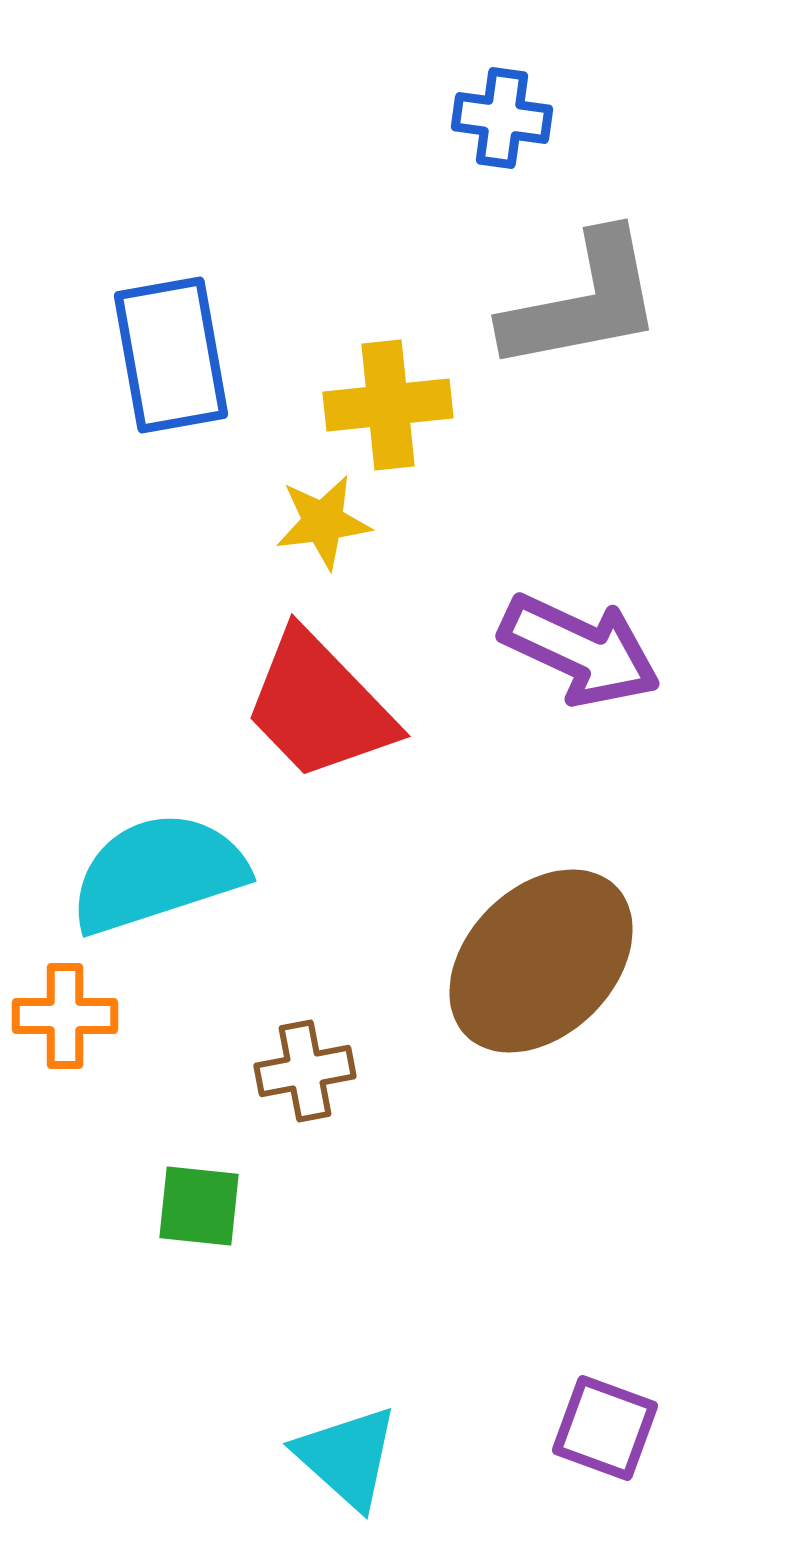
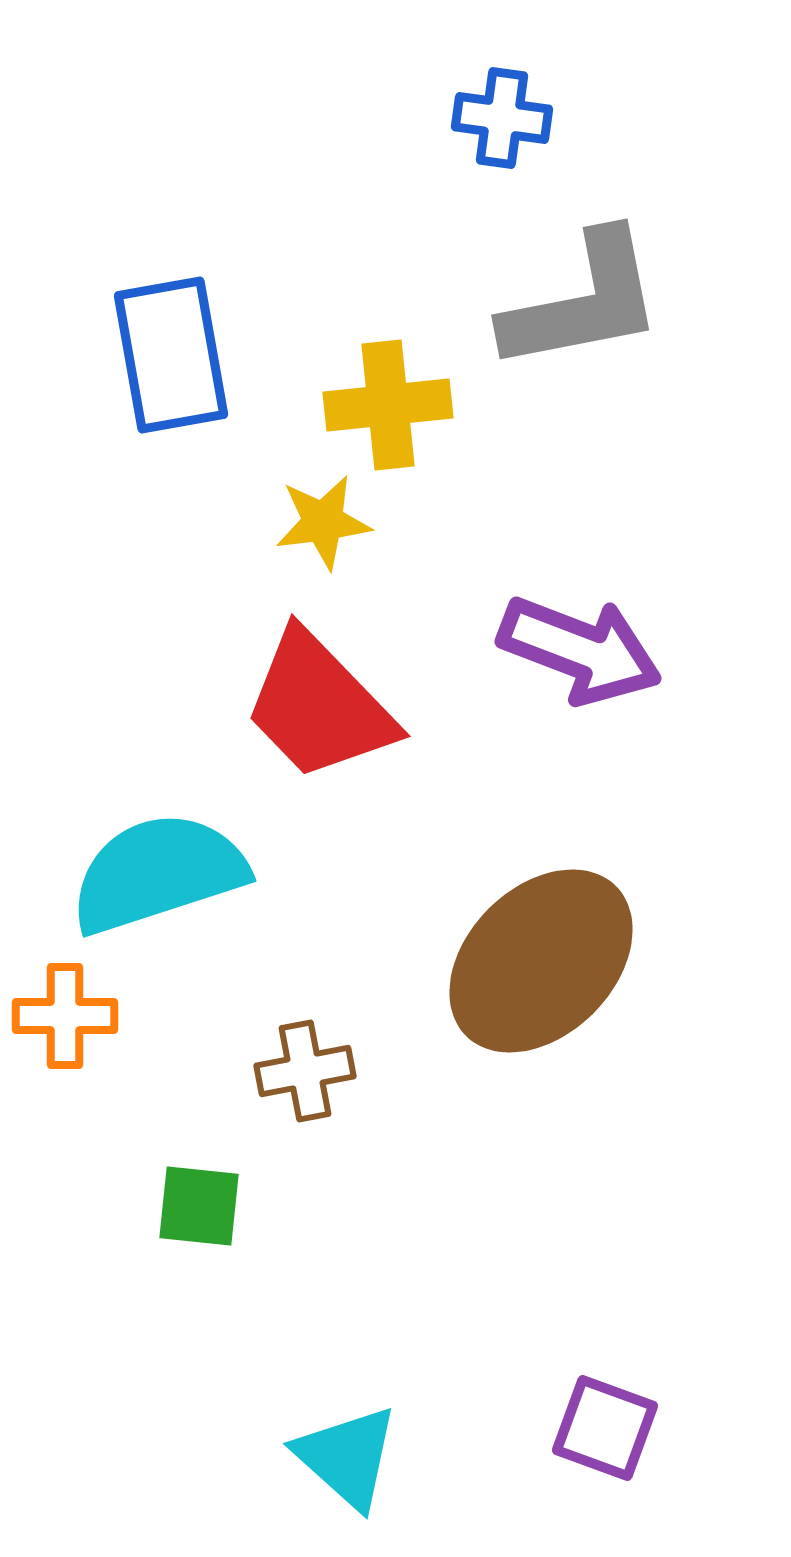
purple arrow: rotated 4 degrees counterclockwise
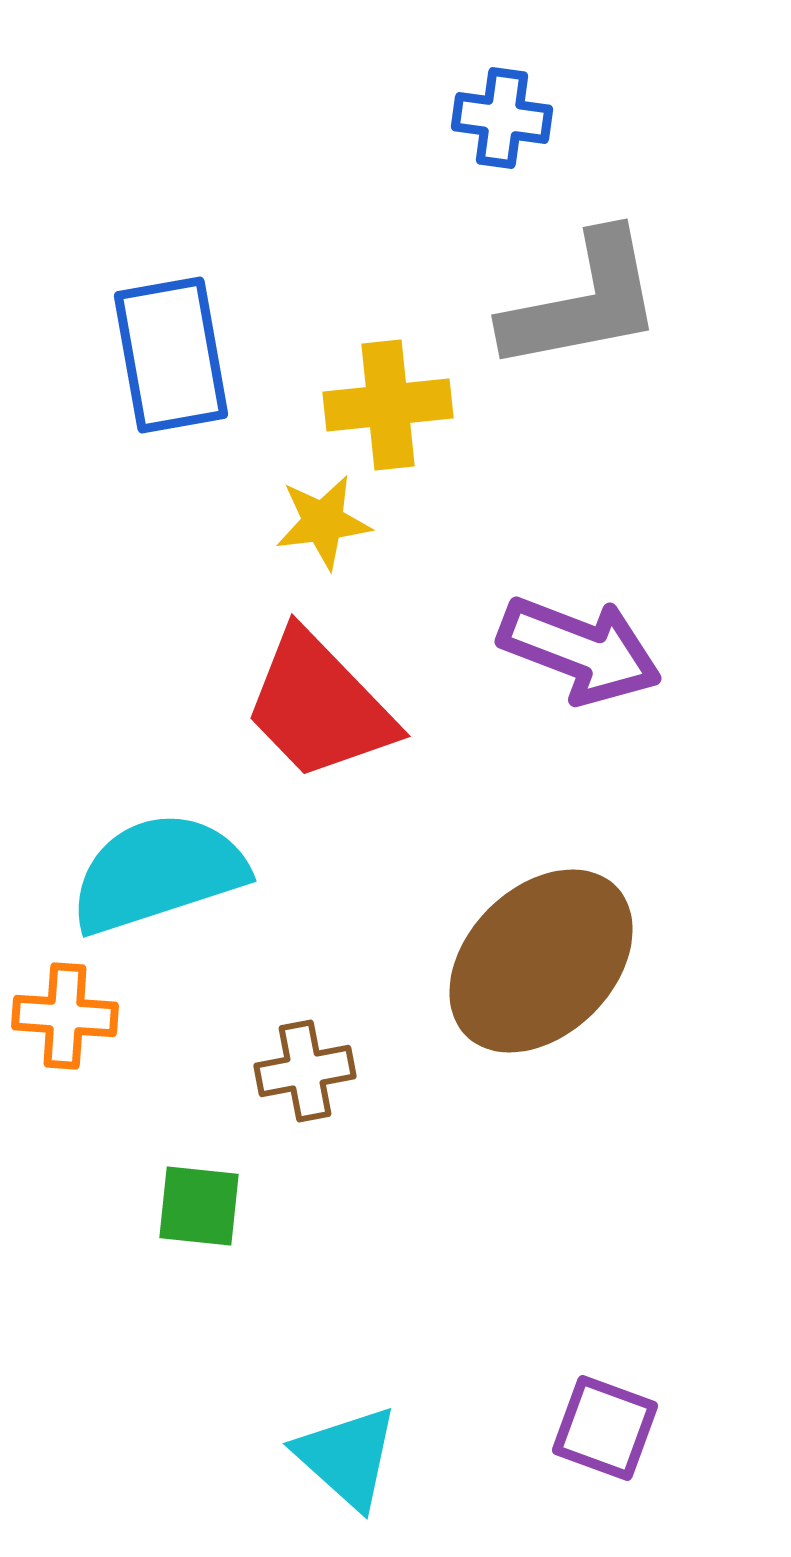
orange cross: rotated 4 degrees clockwise
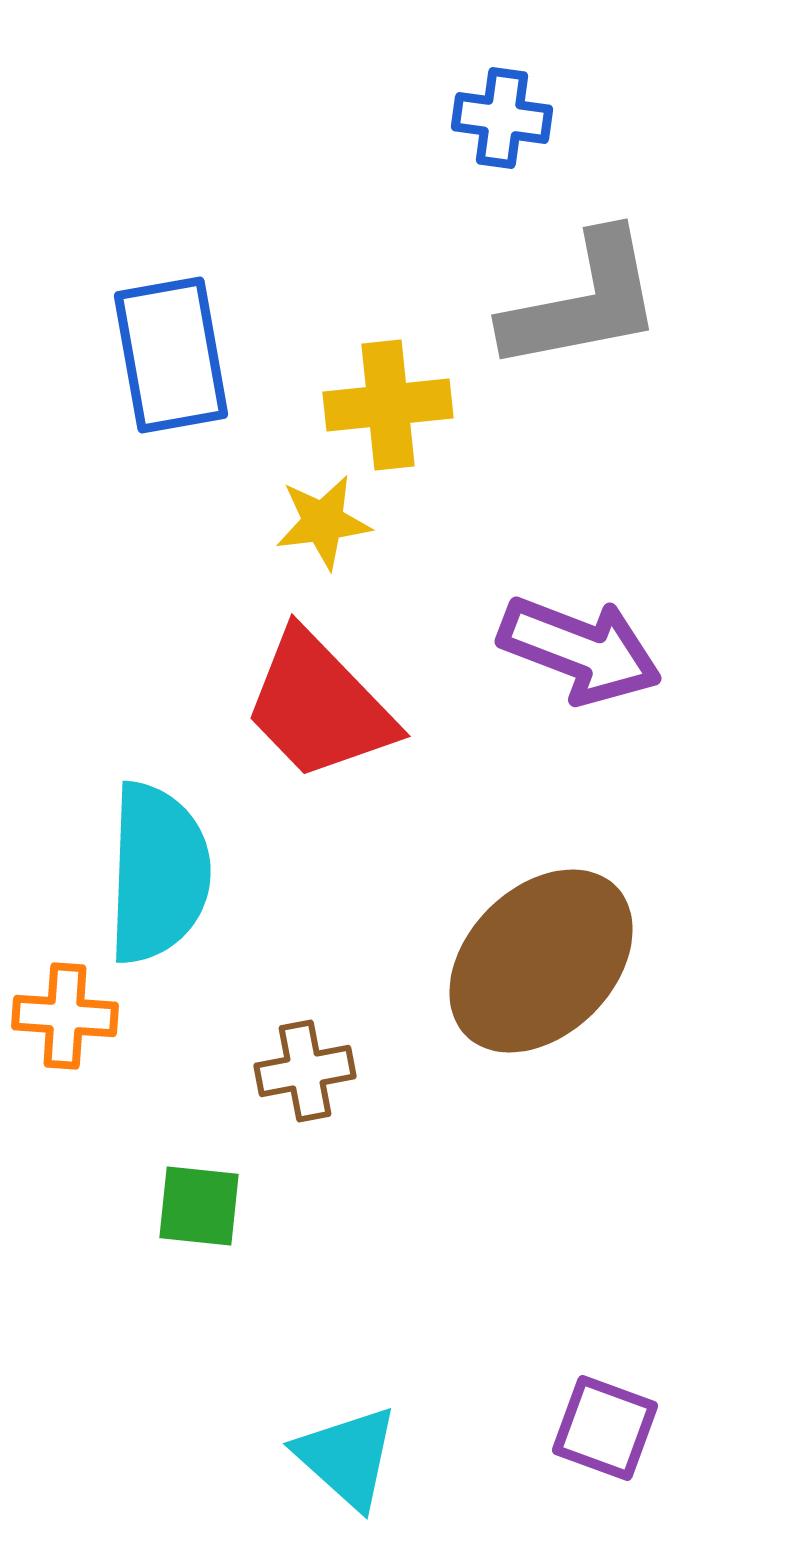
cyan semicircle: rotated 110 degrees clockwise
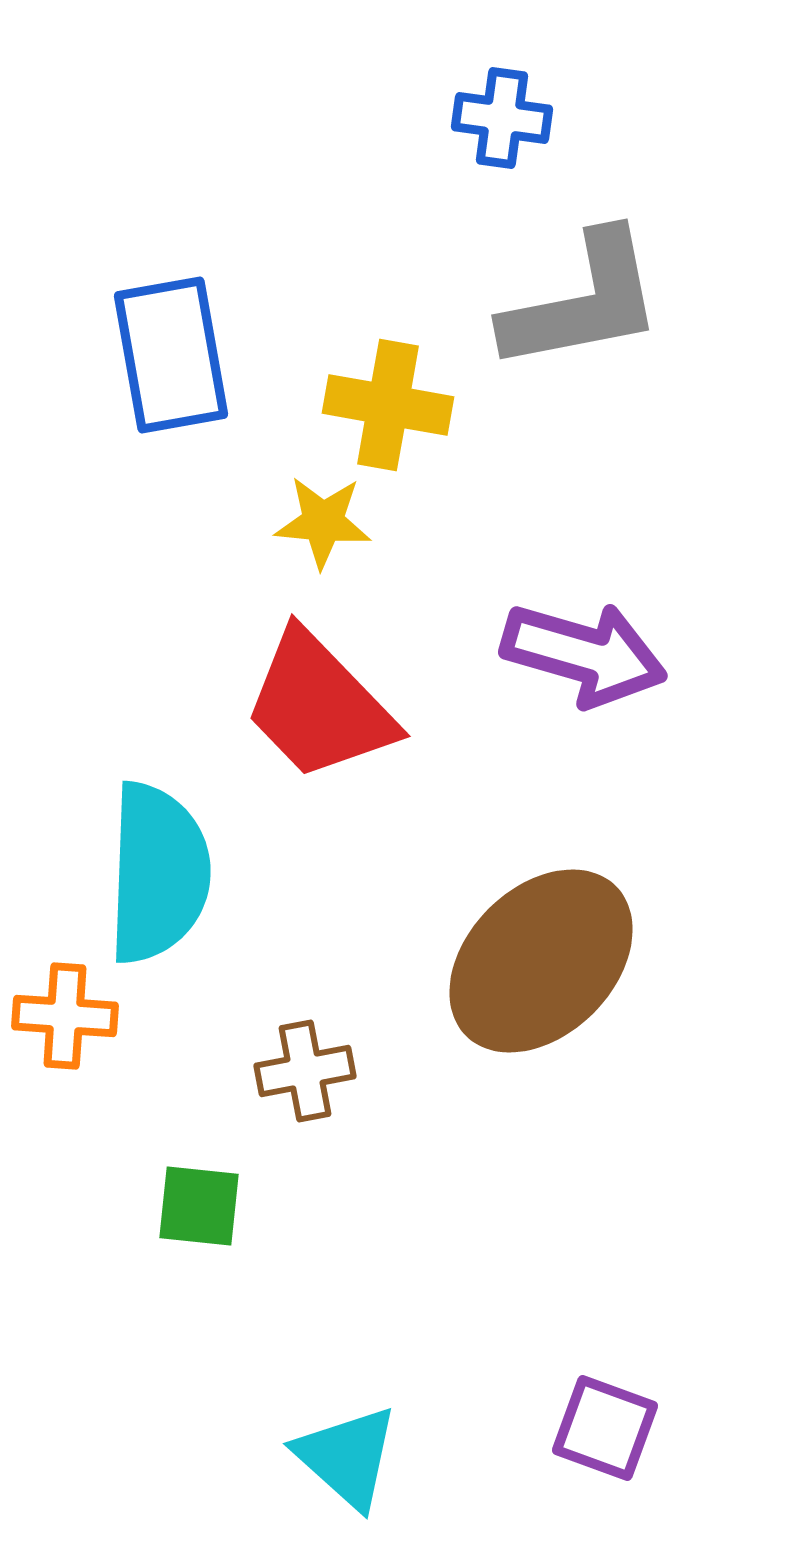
yellow cross: rotated 16 degrees clockwise
yellow star: rotated 12 degrees clockwise
purple arrow: moved 4 px right, 4 px down; rotated 5 degrees counterclockwise
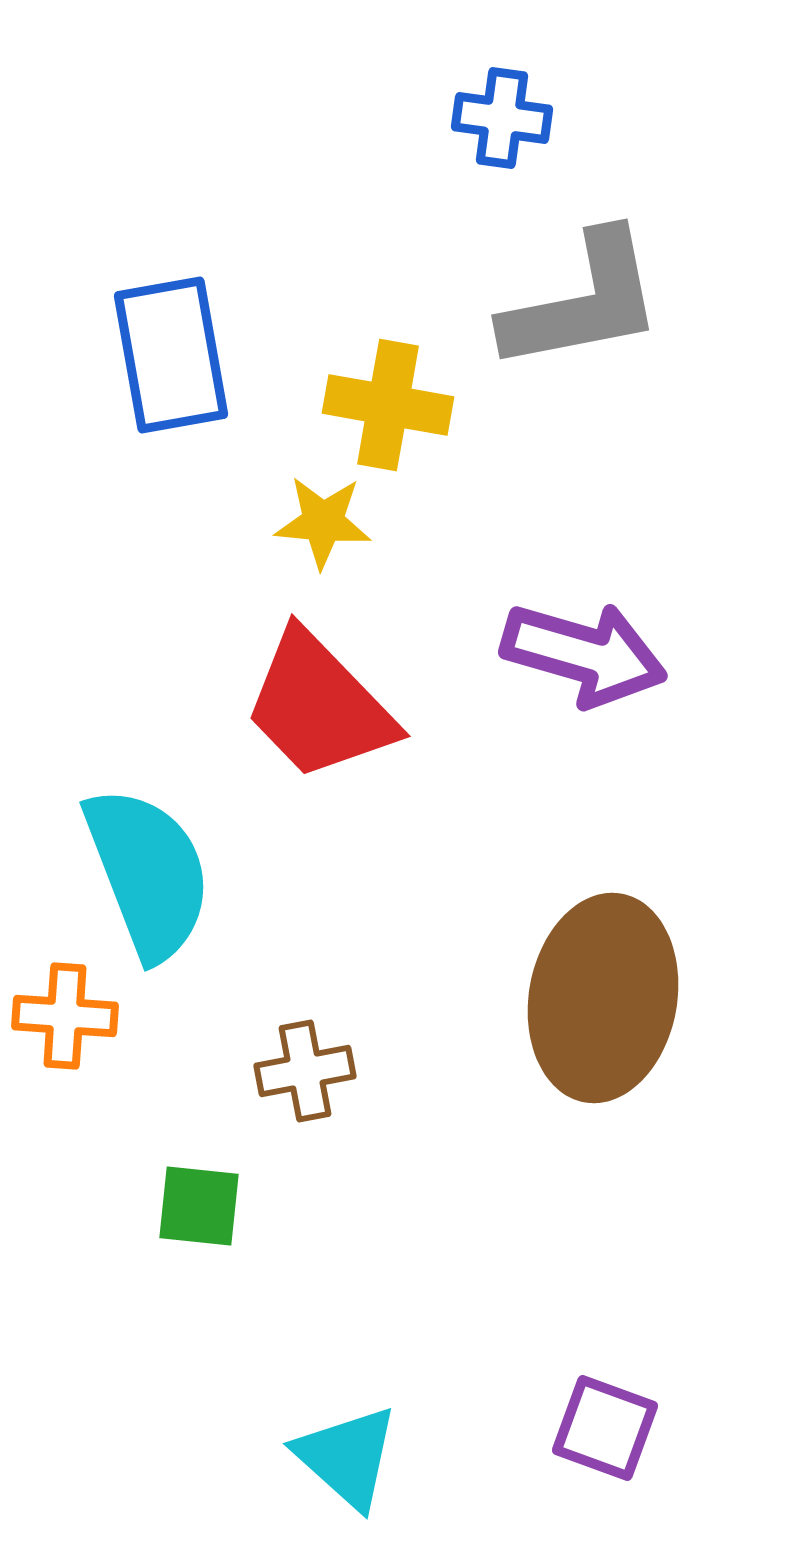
cyan semicircle: moved 10 px left; rotated 23 degrees counterclockwise
brown ellipse: moved 62 px right, 37 px down; rotated 35 degrees counterclockwise
